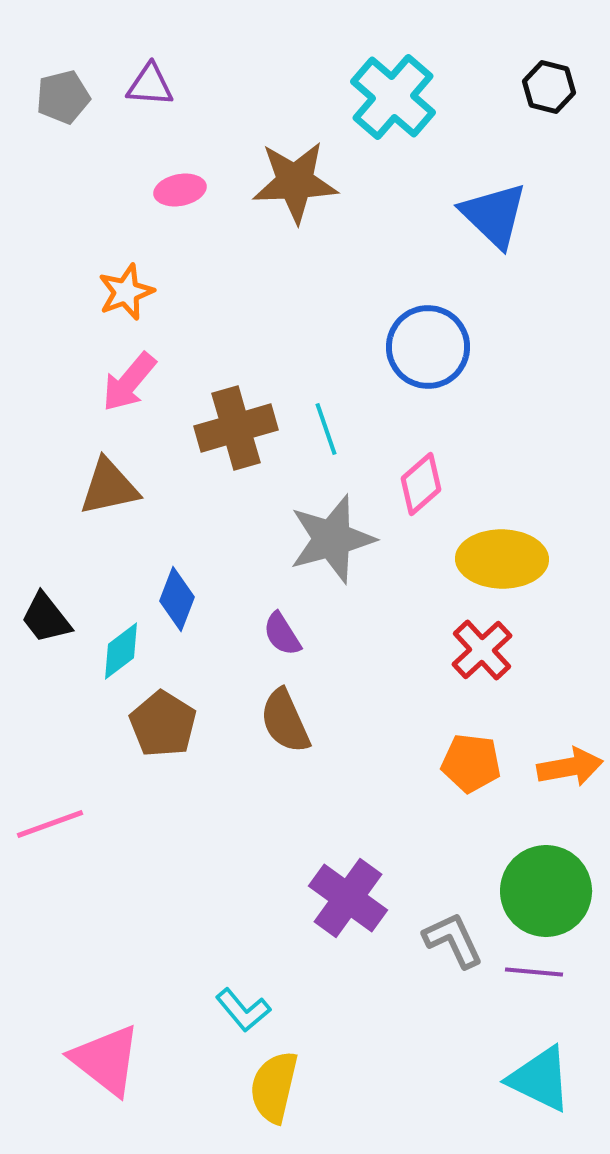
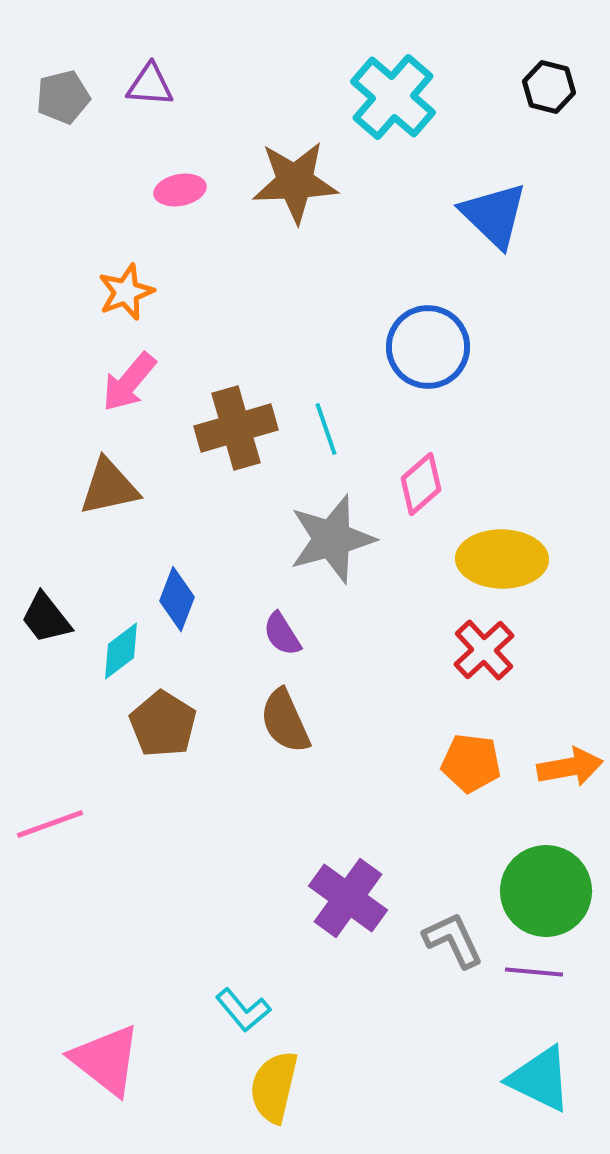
red cross: moved 2 px right
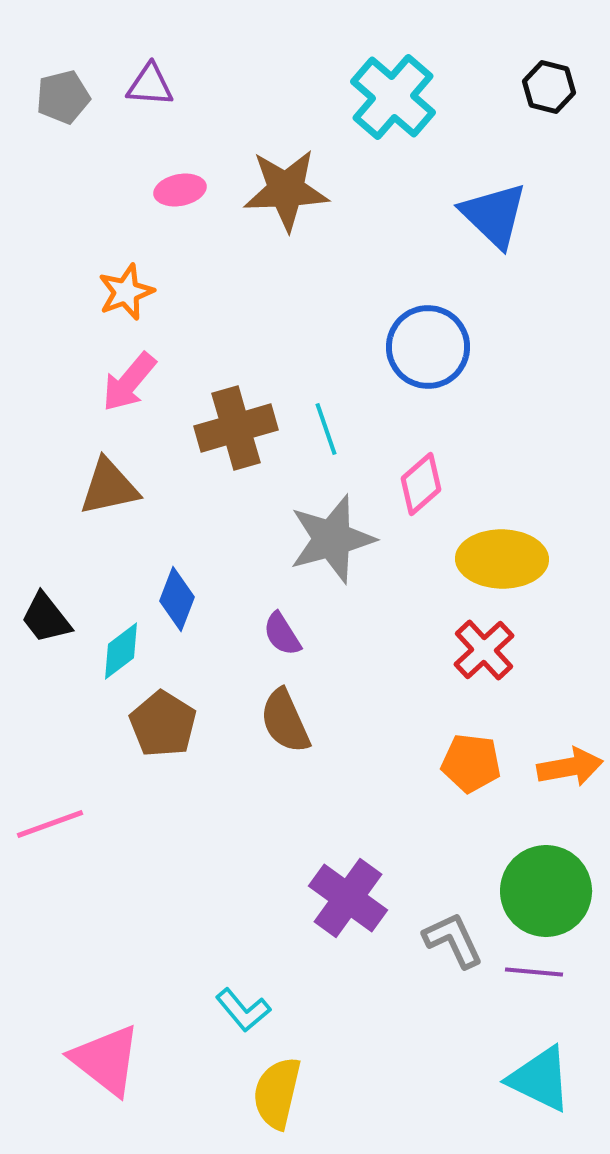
brown star: moved 9 px left, 8 px down
yellow semicircle: moved 3 px right, 6 px down
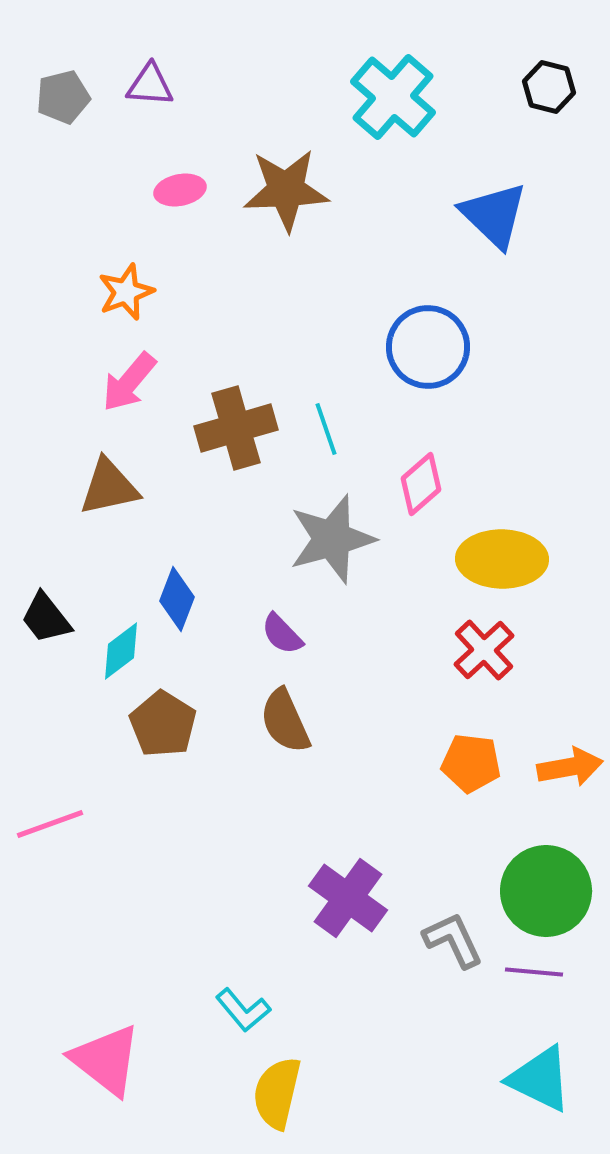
purple semicircle: rotated 12 degrees counterclockwise
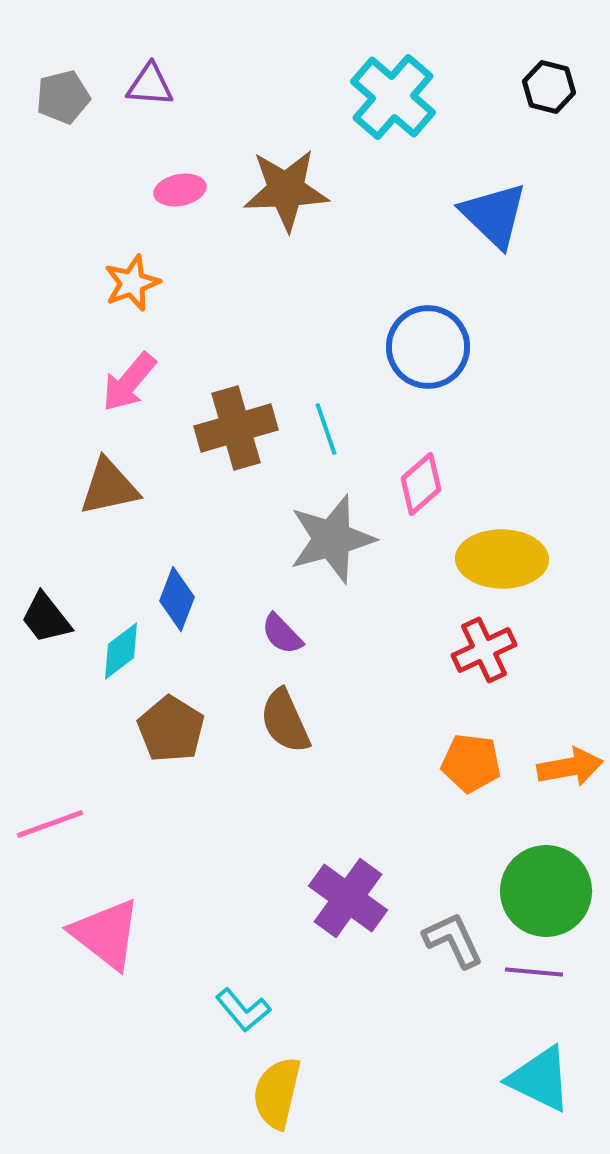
orange star: moved 6 px right, 9 px up
red cross: rotated 18 degrees clockwise
brown pentagon: moved 8 px right, 5 px down
pink triangle: moved 126 px up
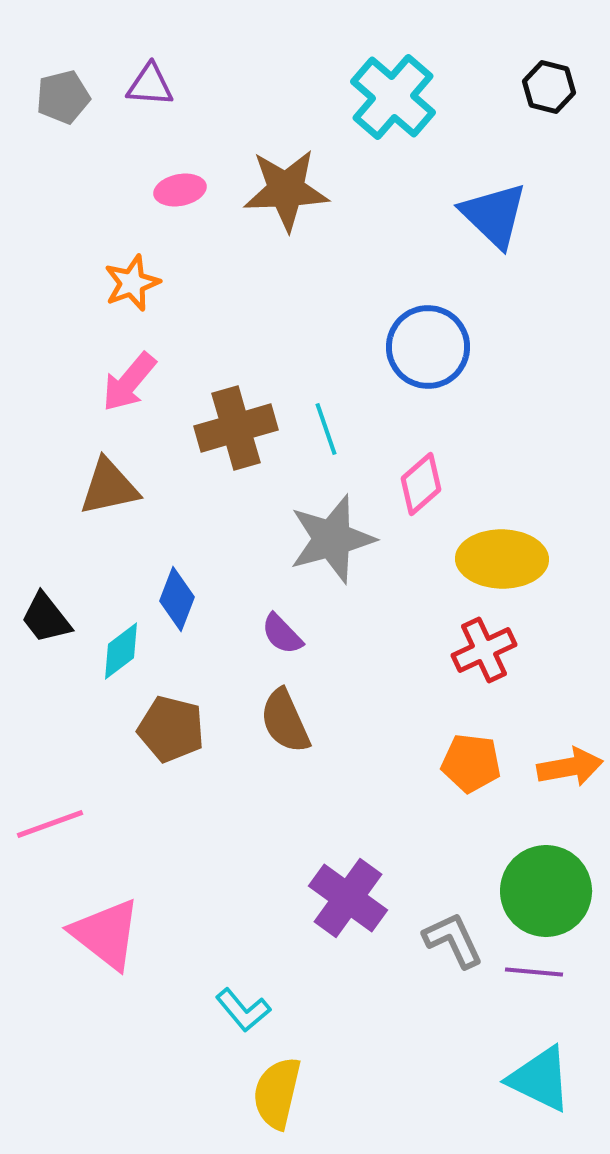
brown pentagon: rotated 18 degrees counterclockwise
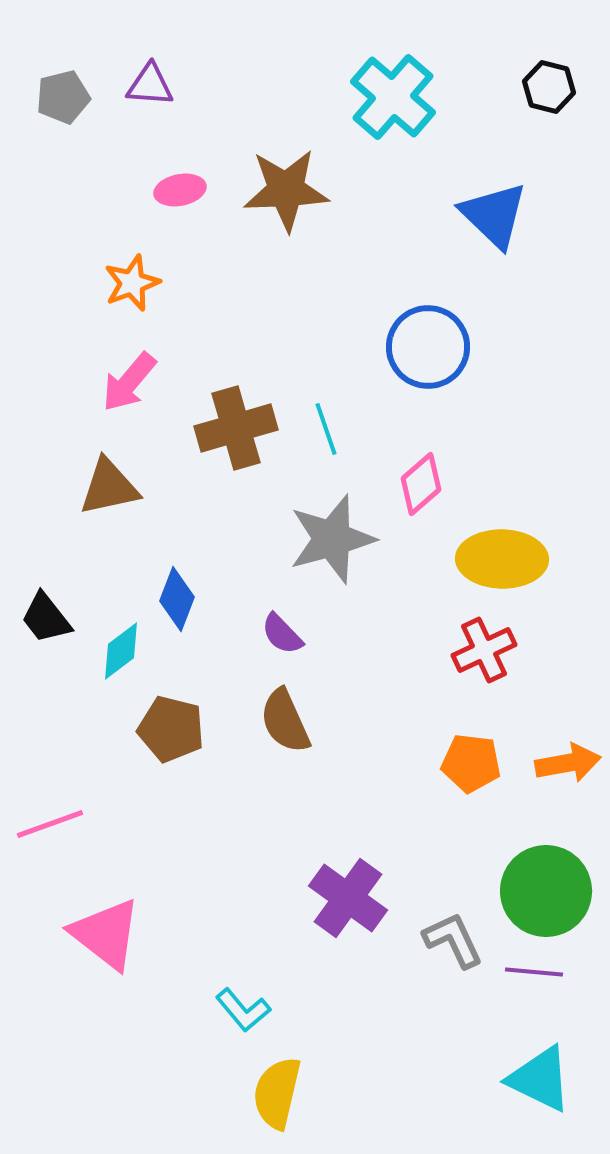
orange arrow: moved 2 px left, 4 px up
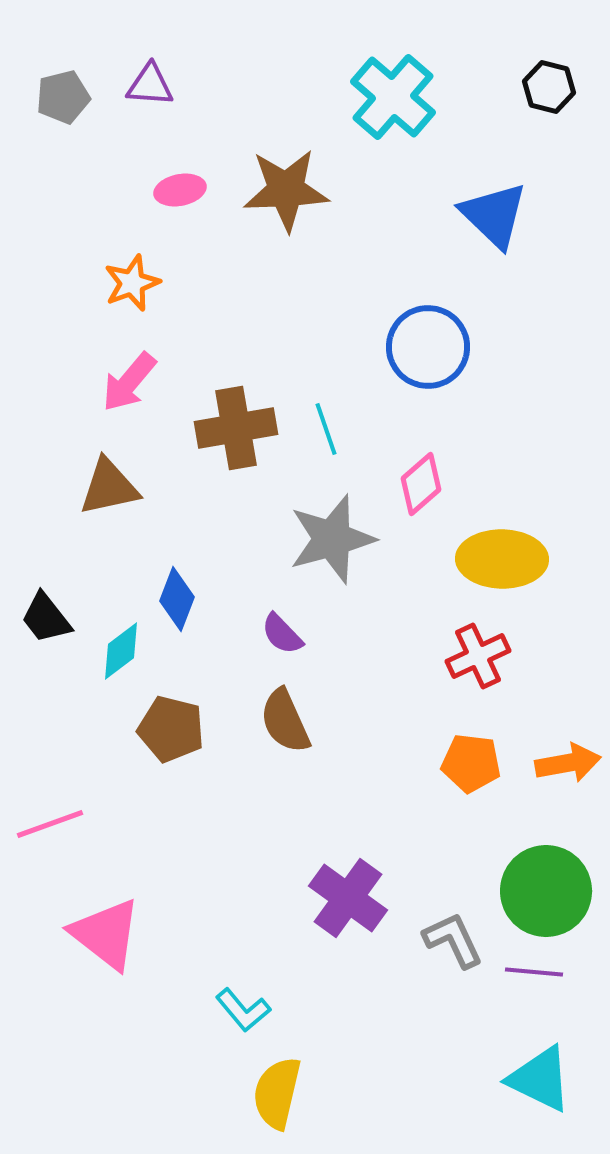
brown cross: rotated 6 degrees clockwise
red cross: moved 6 px left, 6 px down
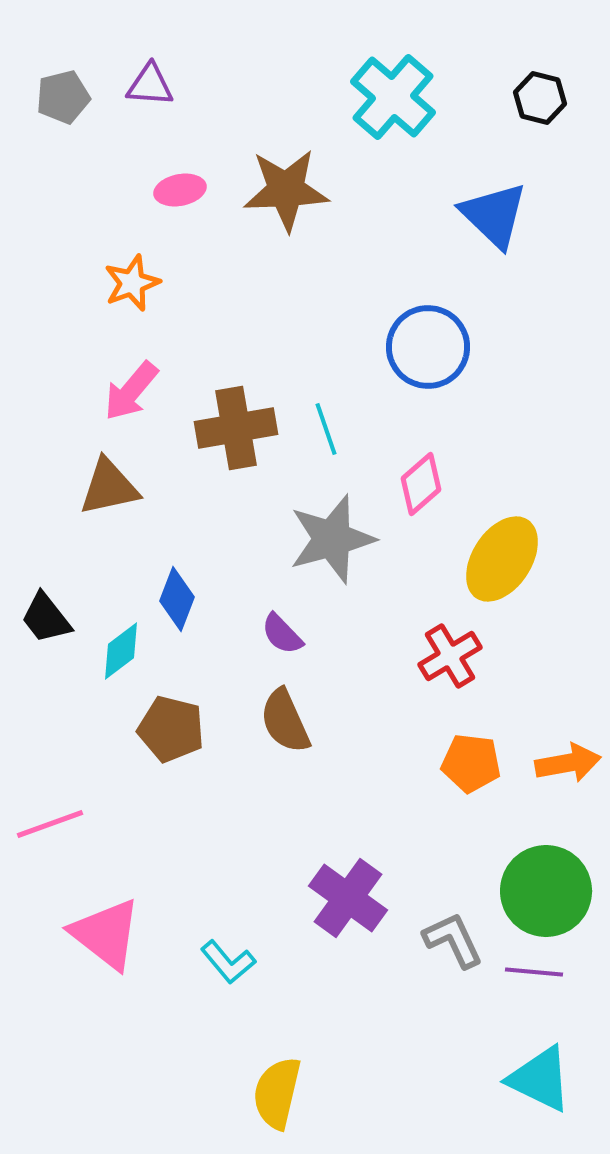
black hexagon: moved 9 px left, 11 px down
pink arrow: moved 2 px right, 9 px down
yellow ellipse: rotated 58 degrees counterclockwise
red cross: moved 28 px left; rotated 6 degrees counterclockwise
cyan L-shape: moved 15 px left, 48 px up
